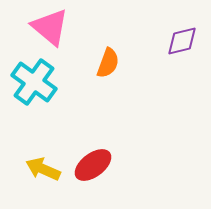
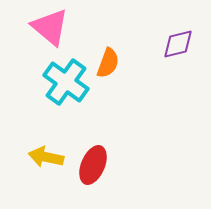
purple diamond: moved 4 px left, 3 px down
cyan cross: moved 32 px right
red ellipse: rotated 30 degrees counterclockwise
yellow arrow: moved 3 px right, 12 px up; rotated 12 degrees counterclockwise
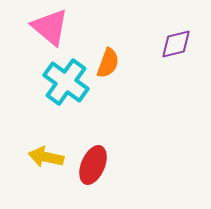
purple diamond: moved 2 px left
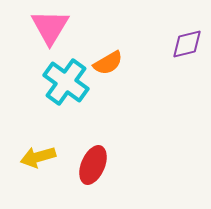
pink triangle: rotated 21 degrees clockwise
purple diamond: moved 11 px right
orange semicircle: rotated 40 degrees clockwise
yellow arrow: moved 8 px left; rotated 28 degrees counterclockwise
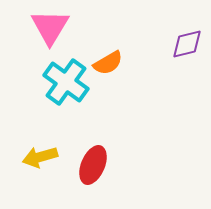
yellow arrow: moved 2 px right
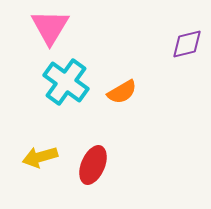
orange semicircle: moved 14 px right, 29 px down
